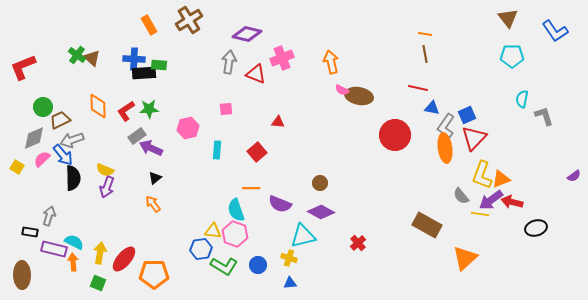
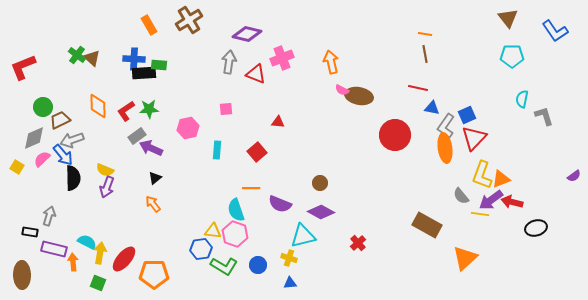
cyan semicircle at (74, 242): moved 13 px right
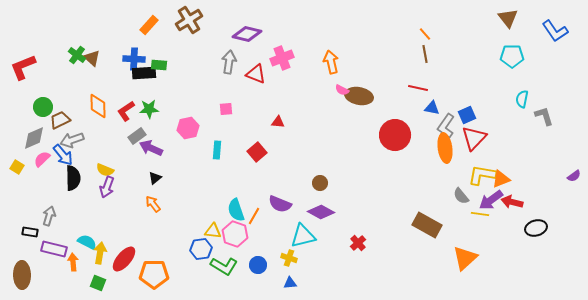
orange rectangle at (149, 25): rotated 72 degrees clockwise
orange line at (425, 34): rotated 40 degrees clockwise
yellow L-shape at (482, 175): rotated 80 degrees clockwise
orange line at (251, 188): moved 3 px right, 28 px down; rotated 60 degrees counterclockwise
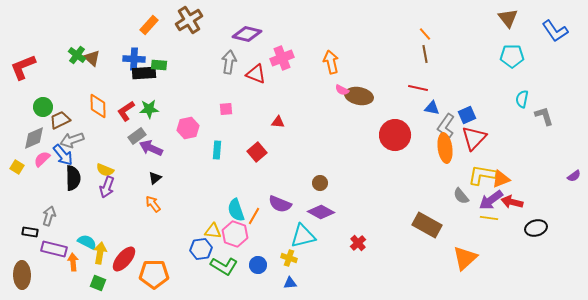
yellow line at (480, 214): moved 9 px right, 4 px down
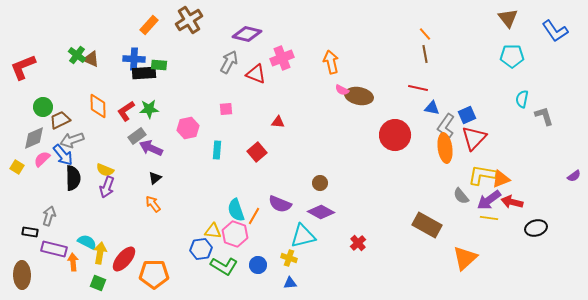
brown triangle at (92, 58): moved 1 px left, 1 px down; rotated 18 degrees counterclockwise
gray arrow at (229, 62): rotated 20 degrees clockwise
purple arrow at (491, 200): moved 2 px left
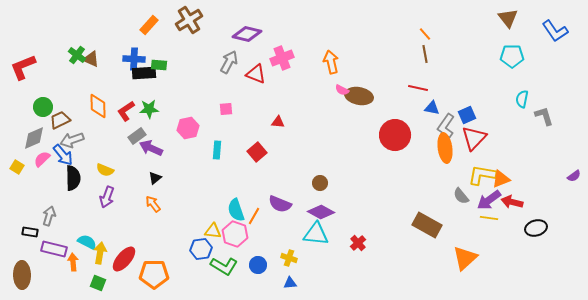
purple arrow at (107, 187): moved 10 px down
cyan triangle at (303, 236): moved 13 px right, 2 px up; rotated 20 degrees clockwise
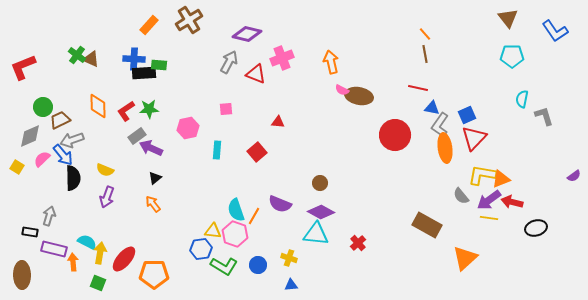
gray L-shape at (446, 126): moved 6 px left, 1 px up
gray diamond at (34, 138): moved 4 px left, 2 px up
blue triangle at (290, 283): moved 1 px right, 2 px down
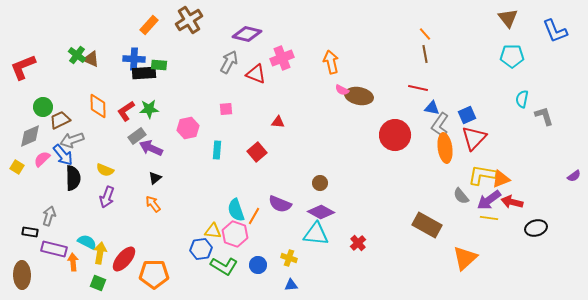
blue L-shape at (555, 31): rotated 12 degrees clockwise
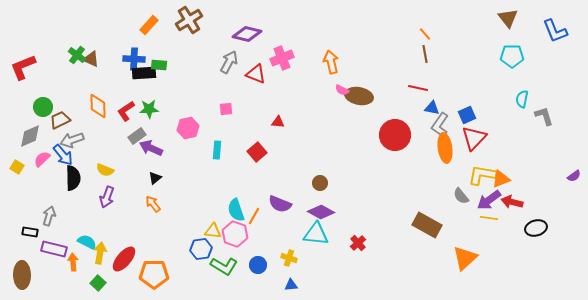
green square at (98, 283): rotated 21 degrees clockwise
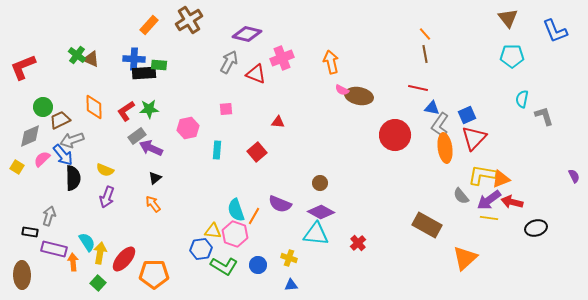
orange diamond at (98, 106): moved 4 px left, 1 px down
purple semicircle at (574, 176): rotated 80 degrees counterclockwise
cyan semicircle at (87, 242): rotated 30 degrees clockwise
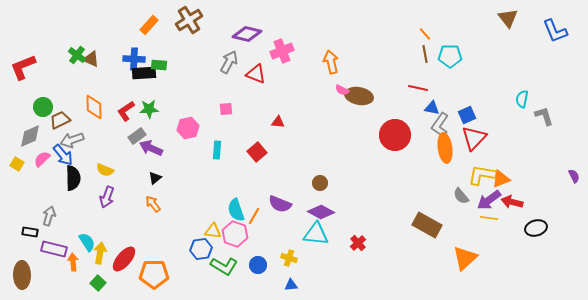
cyan pentagon at (512, 56): moved 62 px left
pink cross at (282, 58): moved 7 px up
yellow square at (17, 167): moved 3 px up
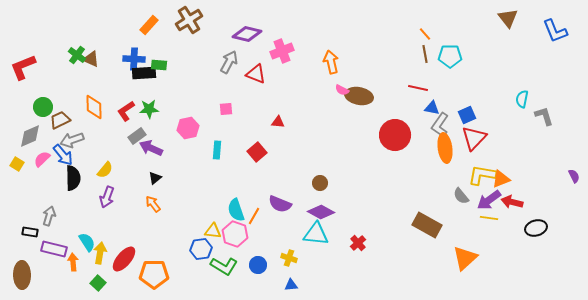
yellow semicircle at (105, 170): rotated 72 degrees counterclockwise
